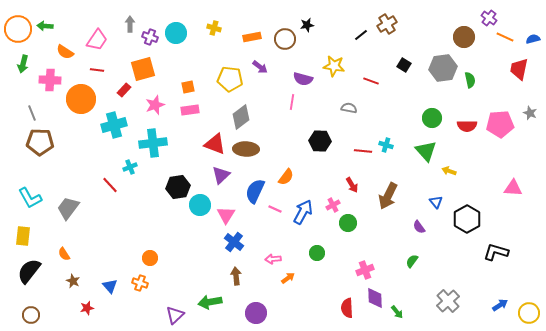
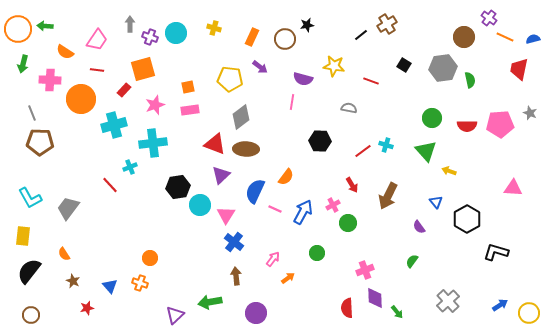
orange rectangle at (252, 37): rotated 54 degrees counterclockwise
red line at (363, 151): rotated 42 degrees counterclockwise
pink arrow at (273, 259): rotated 133 degrees clockwise
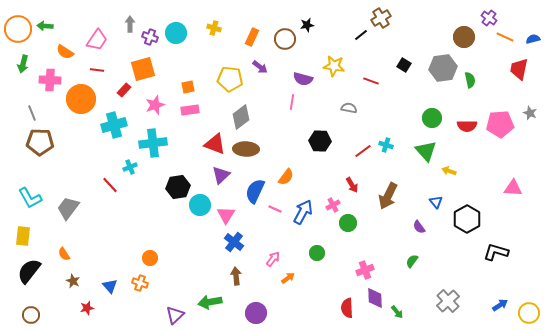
brown cross at (387, 24): moved 6 px left, 6 px up
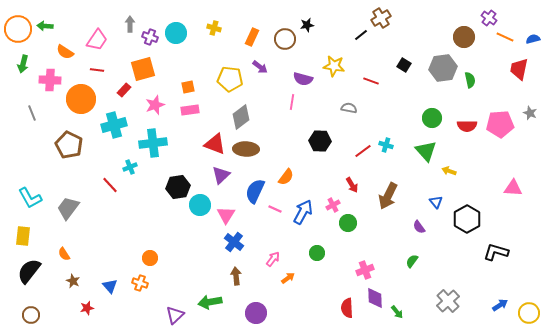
brown pentagon at (40, 142): moved 29 px right, 3 px down; rotated 24 degrees clockwise
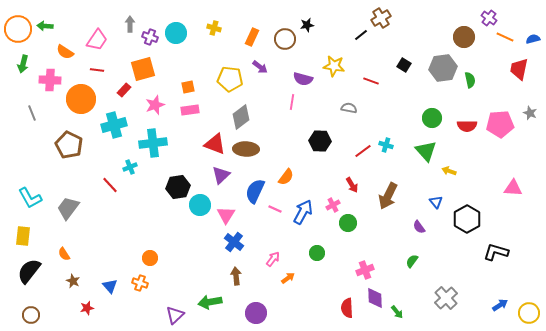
gray cross at (448, 301): moved 2 px left, 3 px up
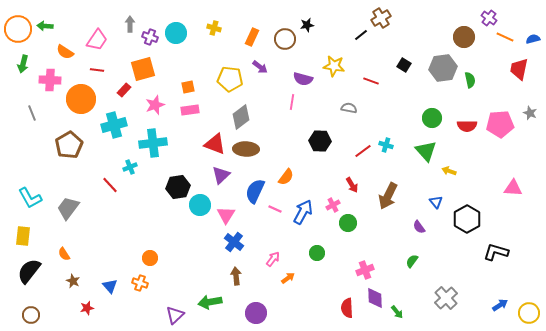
brown pentagon at (69, 145): rotated 16 degrees clockwise
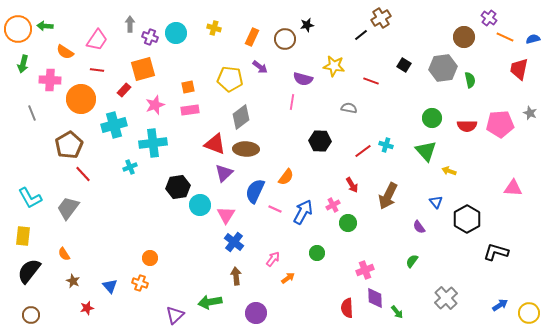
purple triangle at (221, 175): moved 3 px right, 2 px up
red line at (110, 185): moved 27 px left, 11 px up
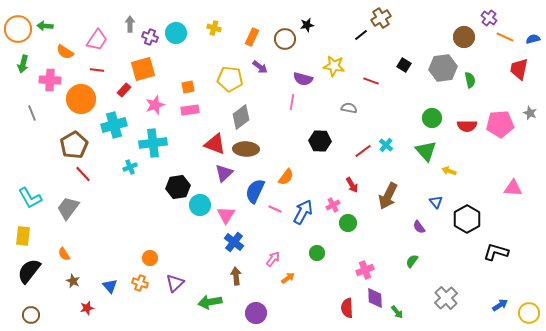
brown pentagon at (69, 145): moved 5 px right
cyan cross at (386, 145): rotated 24 degrees clockwise
purple triangle at (175, 315): moved 32 px up
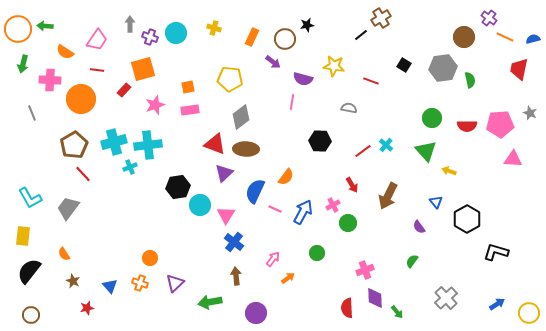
purple arrow at (260, 67): moved 13 px right, 5 px up
cyan cross at (114, 125): moved 17 px down
cyan cross at (153, 143): moved 5 px left, 2 px down
pink triangle at (513, 188): moved 29 px up
blue arrow at (500, 305): moved 3 px left, 1 px up
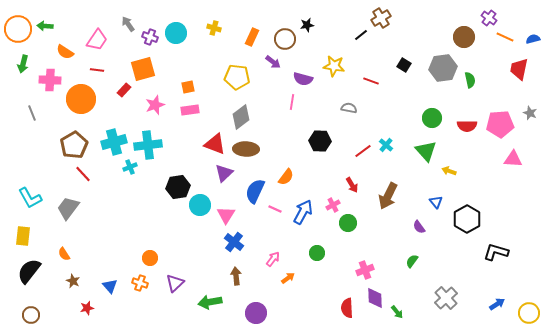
gray arrow at (130, 24): moved 2 px left; rotated 35 degrees counterclockwise
yellow pentagon at (230, 79): moved 7 px right, 2 px up
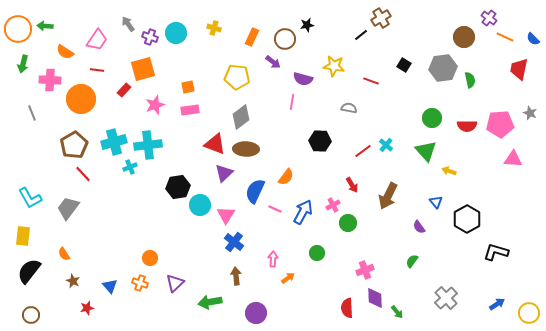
blue semicircle at (533, 39): rotated 120 degrees counterclockwise
pink arrow at (273, 259): rotated 35 degrees counterclockwise
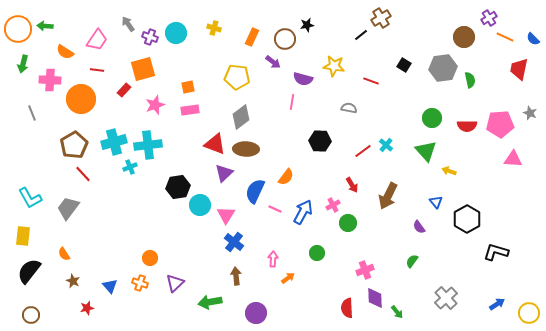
purple cross at (489, 18): rotated 21 degrees clockwise
